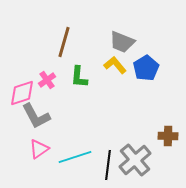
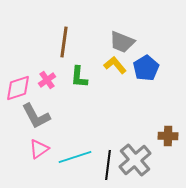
brown line: rotated 8 degrees counterclockwise
pink diamond: moved 4 px left, 5 px up
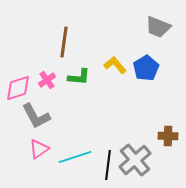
gray trapezoid: moved 36 px right, 15 px up
green L-shape: rotated 90 degrees counterclockwise
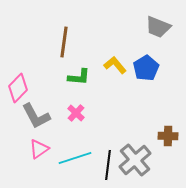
pink cross: moved 29 px right, 33 px down; rotated 12 degrees counterclockwise
pink diamond: rotated 28 degrees counterclockwise
cyan line: moved 1 px down
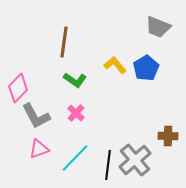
green L-shape: moved 4 px left, 3 px down; rotated 30 degrees clockwise
pink triangle: rotated 15 degrees clockwise
cyan line: rotated 28 degrees counterclockwise
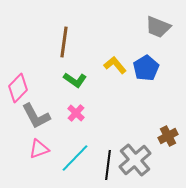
brown cross: rotated 30 degrees counterclockwise
